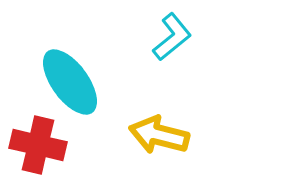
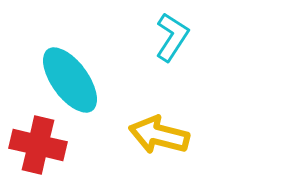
cyan L-shape: rotated 18 degrees counterclockwise
cyan ellipse: moved 2 px up
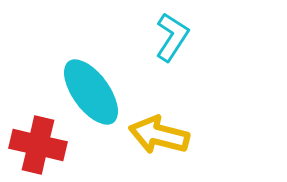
cyan ellipse: moved 21 px right, 12 px down
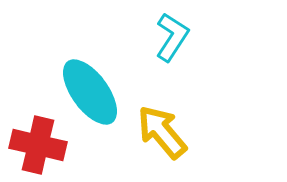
cyan ellipse: moved 1 px left
yellow arrow: moved 3 px right, 3 px up; rotated 36 degrees clockwise
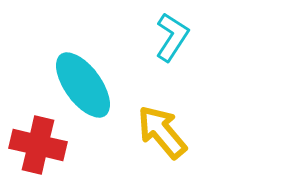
cyan ellipse: moved 7 px left, 7 px up
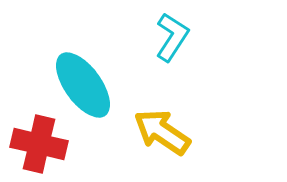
yellow arrow: rotated 16 degrees counterclockwise
red cross: moved 1 px right, 1 px up
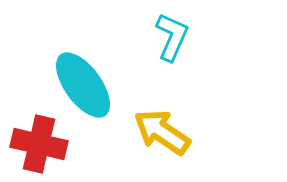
cyan L-shape: rotated 9 degrees counterclockwise
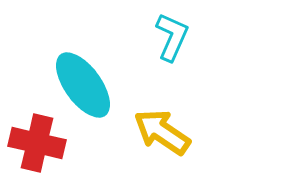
red cross: moved 2 px left, 1 px up
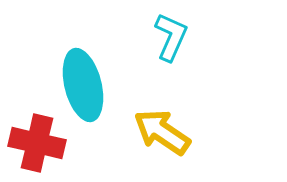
cyan L-shape: moved 1 px left
cyan ellipse: rotated 22 degrees clockwise
